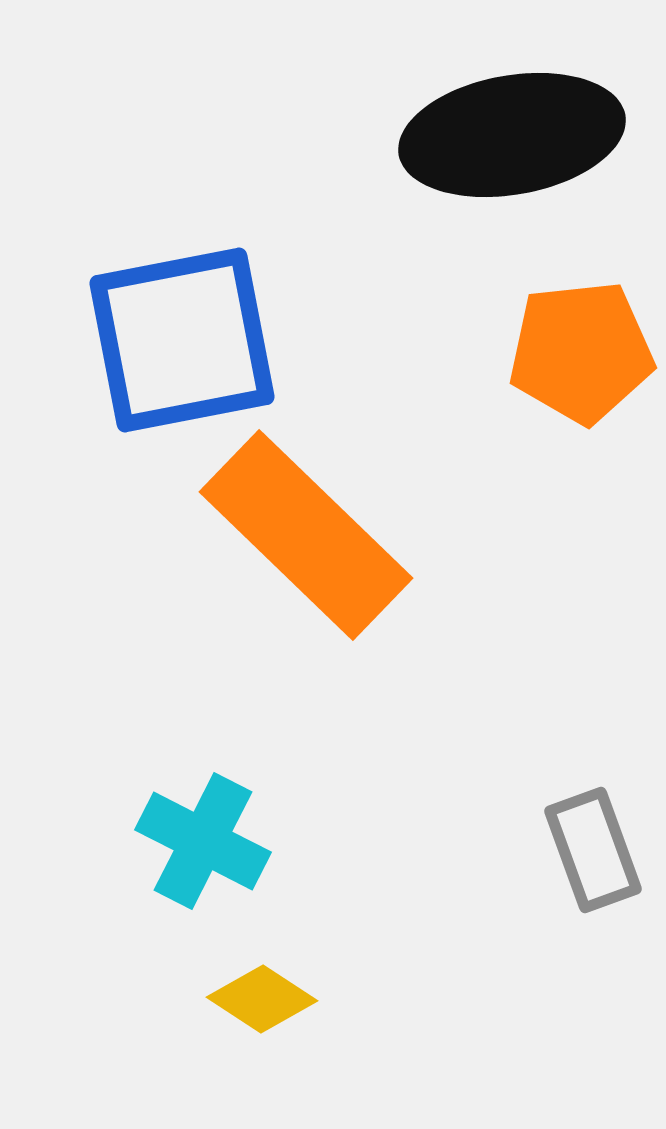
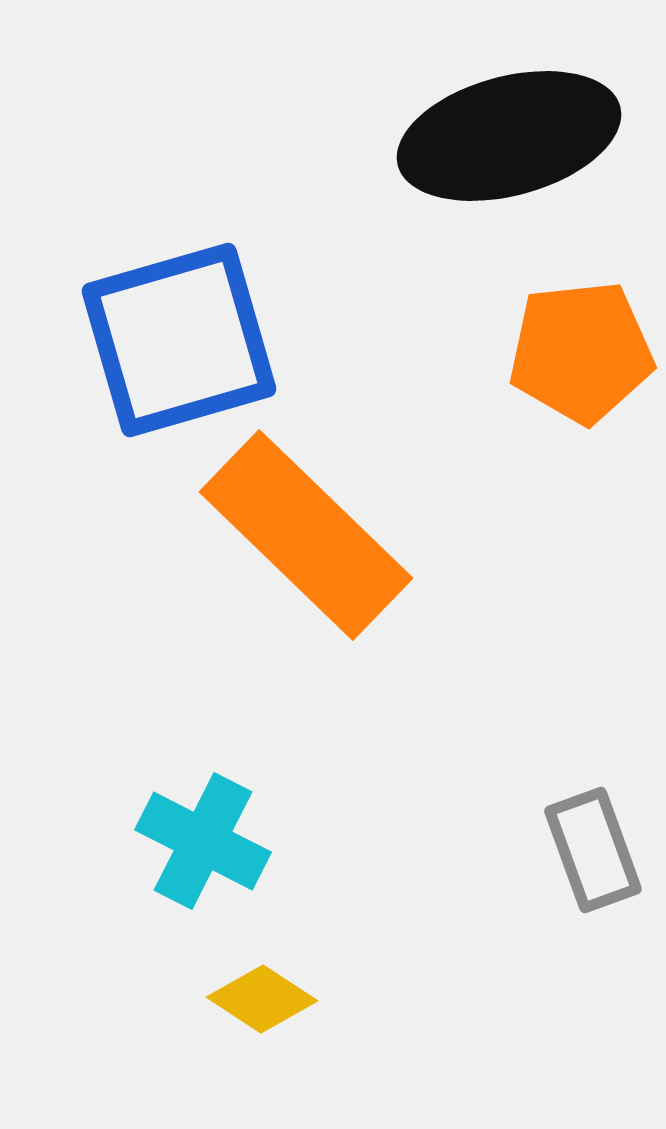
black ellipse: moved 3 px left, 1 px down; rotated 5 degrees counterclockwise
blue square: moved 3 px left; rotated 5 degrees counterclockwise
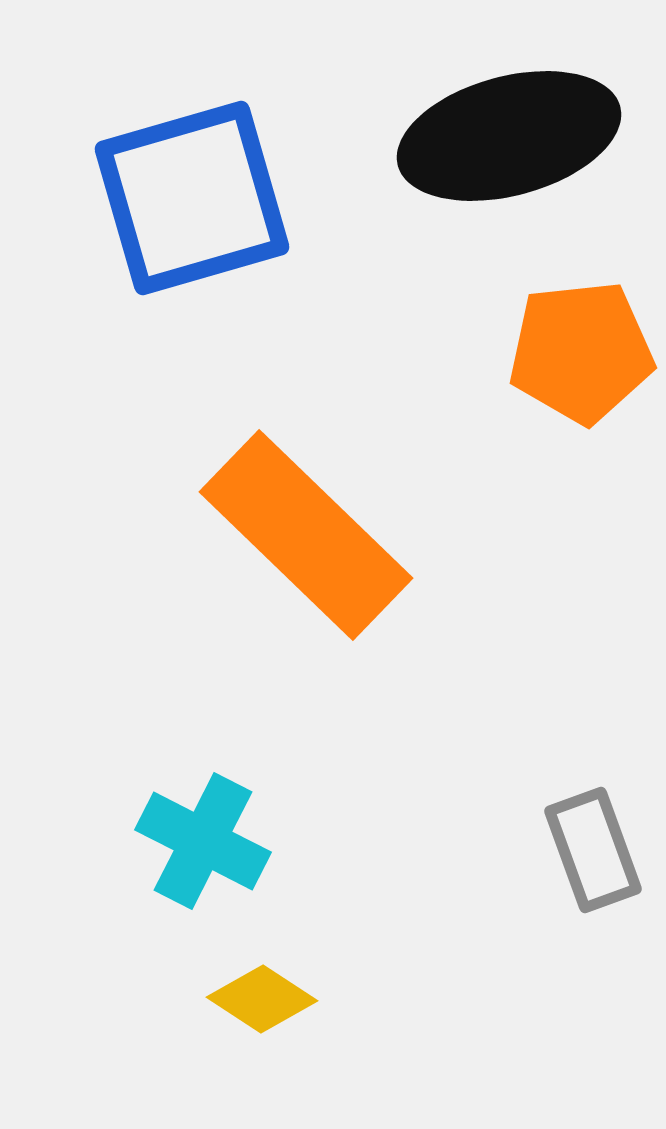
blue square: moved 13 px right, 142 px up
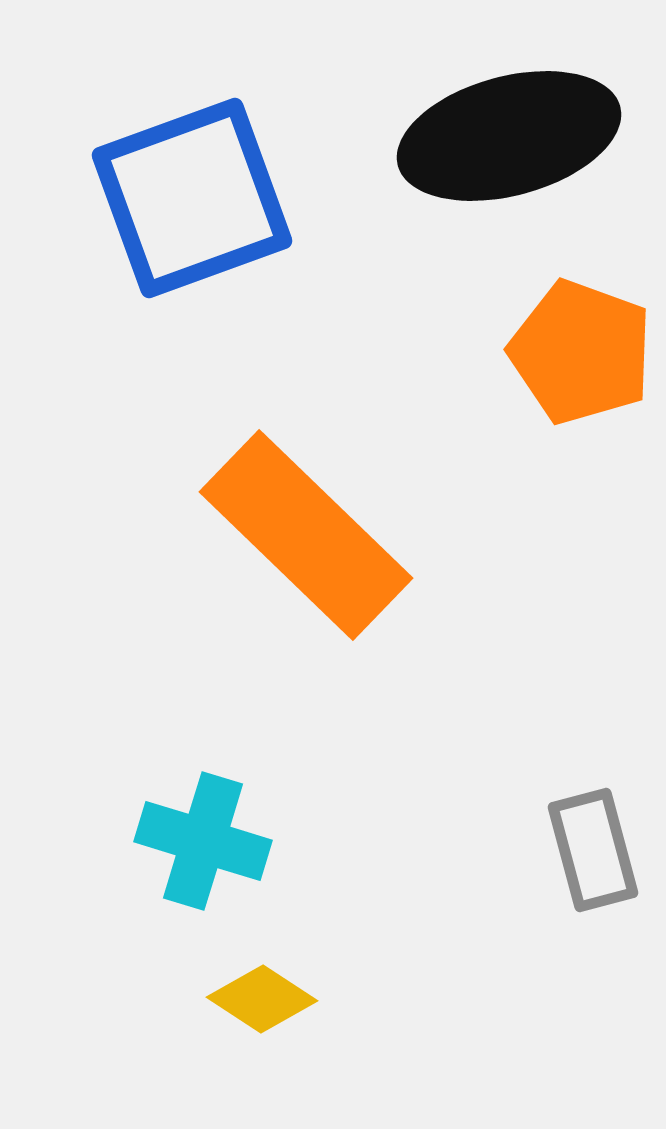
blue square: rotated 4 degrees counterclockwise
orange pentagon: rotated 26 degrees clockwise
cyan cross: rotated 10 degrees counterclockwise
gray rectangle: rotated 5 degrees clockwise
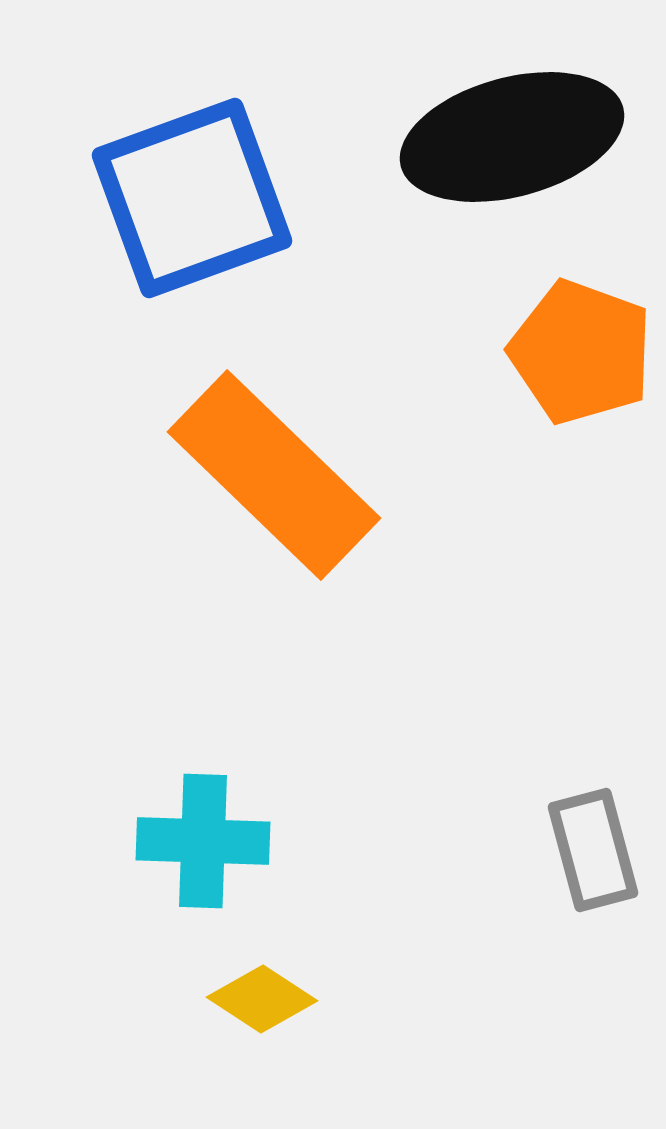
black ellipse: moved 3 px right, 1 px down
orange rectangle: moved 32 px left, 60 px up
cyan cross: rotated 15 degrees counterclockwise
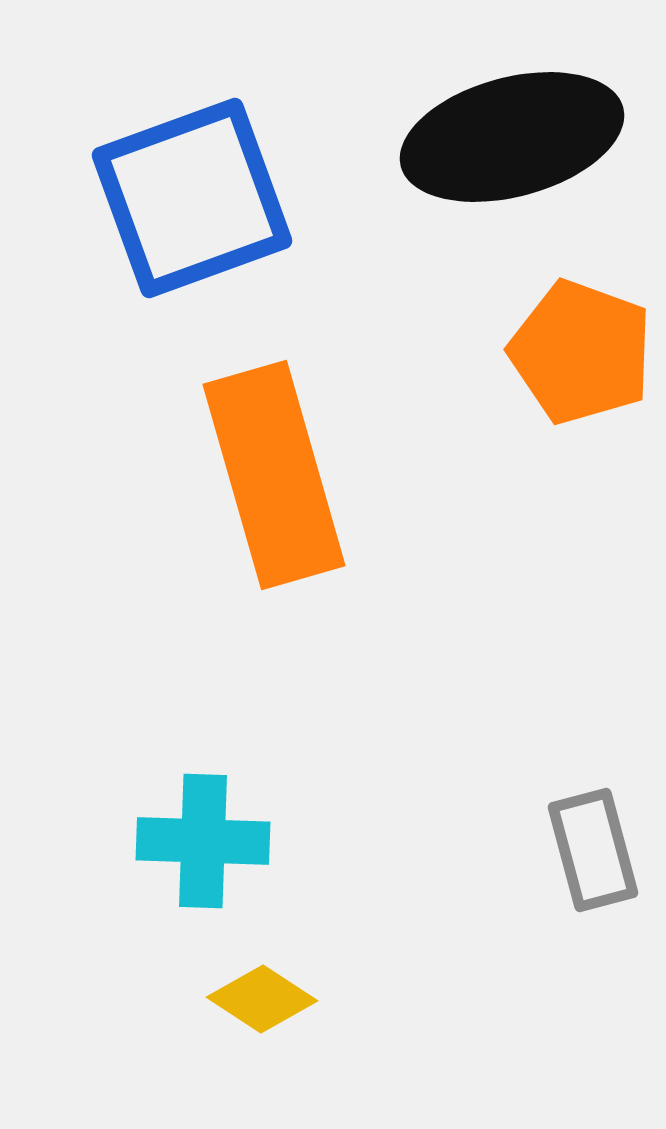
orange rectangle: rotated 30 degrees clockwise
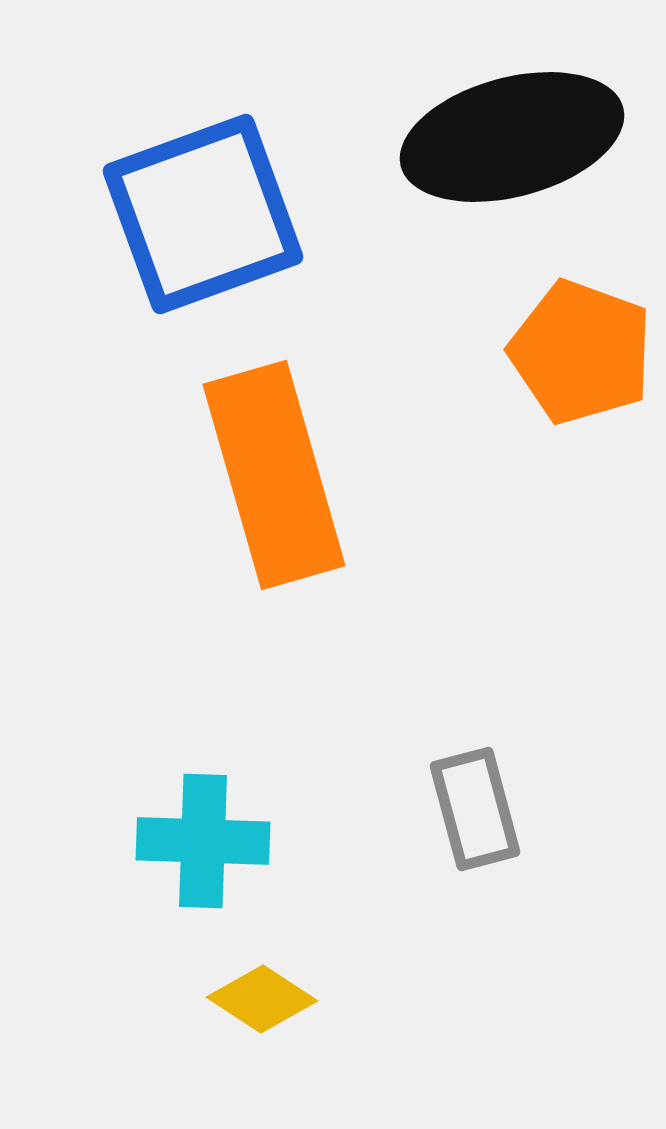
blue square: moved 11 px right, 16 px down
gray rectangle: moved 118 px left, 41 px up
